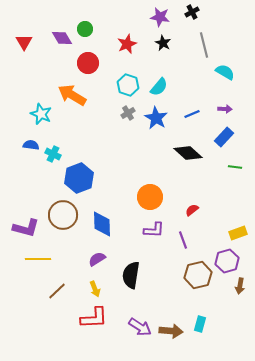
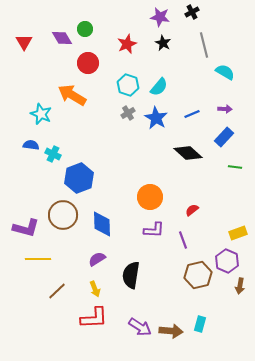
purple hexagon at (227, 261): rotated 20 degrees counterclockwise
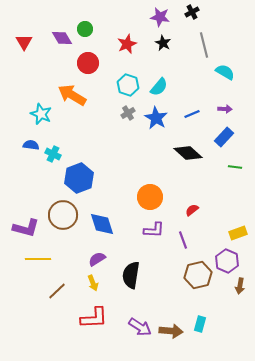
blue diamond at (102, 224): rotated 16 degrees counterclockwise
yellow arrow at (95, 289): moved 2 px left, 6 px up
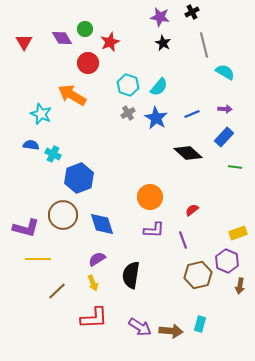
red star at (127, 44): moved 17 px left, 2 px up
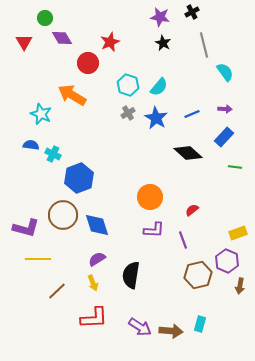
green circle at (85, 29): moved 40 px left, 11 px up
cyan semicircle at (225, 72): rotated 24 degrees clockwise
blue diamond at (102, 224): moved 5 px left, 1 px down
